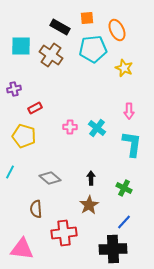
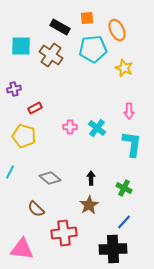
brown semicircle: rotated 42 degrees counterclockwise
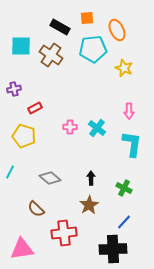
pink triangle: rotated 15 degrees counterclockwise
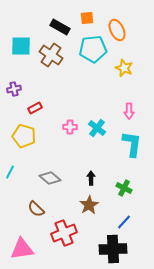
red cross: rotated 15 degrees counterclockwise
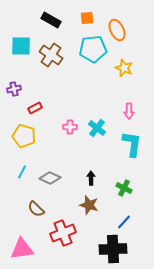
black rectangle: moved 9 px left, 7 px up
cyan line: moved 12 px right
gray diamond: rotated 15 degrees counterclockwise
brown star: rotated 24 degrees counterclockwise
red cross: moved 1 px left
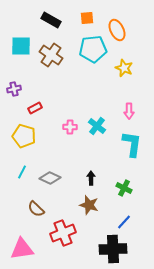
cyan cross: moved 2 px up
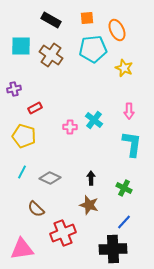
cyan cross: moved 3 px left, 6 px up
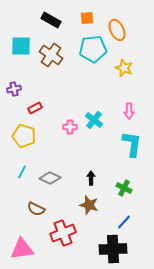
brown semicircle: rotated 18 degrees counterclockwise
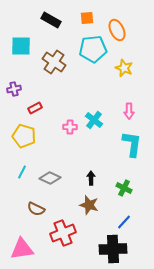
brown cross: moved 3 px right, 7 px down
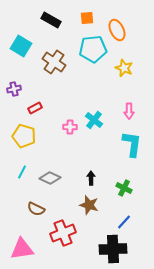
cyan square: rotated 30 degrees clockwise
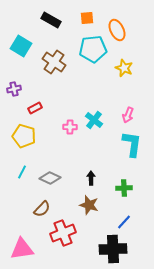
pink arrow: moved 1 px left, 4 px down; rotated 21 degrees clockwise
green cross: rotated 28 degrees counterclockwise
brown semicircle: moved 6 px right; rotated 72 degrees counterclockwise
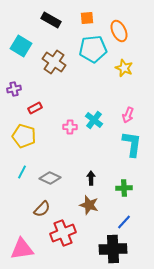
orange ellipse: moved 2 px right, 1 px down
